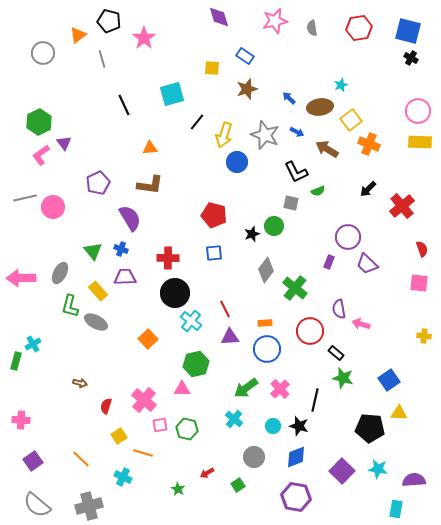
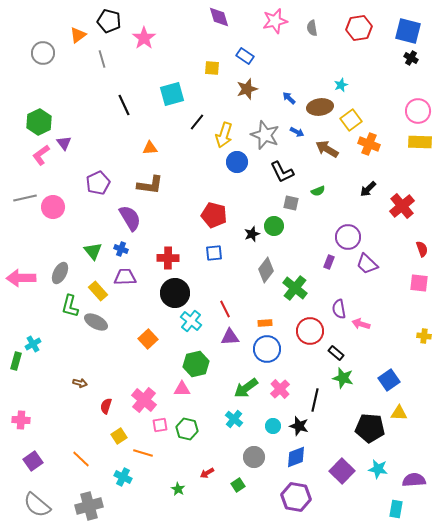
black L-shape at (296, 172): moved 14 px left
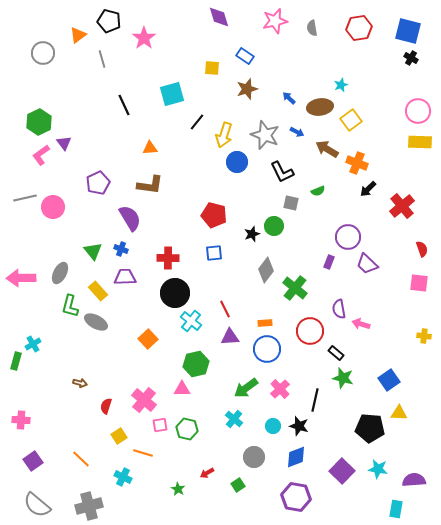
orange cross at (369, 144): moved 12 px left, 19 px down
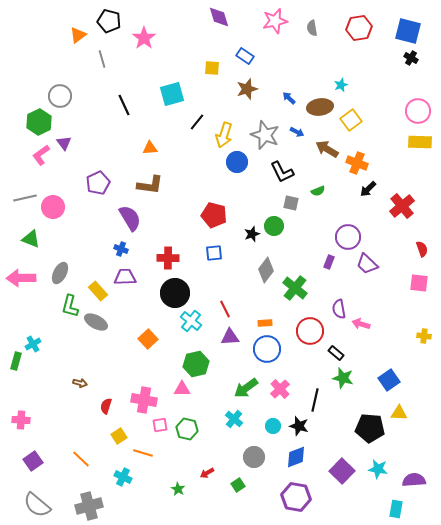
gray circle at (43, 53): moved 17 px right, 43 px down
green triangle at (93, 251): moved 62 px left, 12 px up; rotated 30 degrees counterclockwise
pink cross at (144, 400): rotated 30 degrees counterclockwise
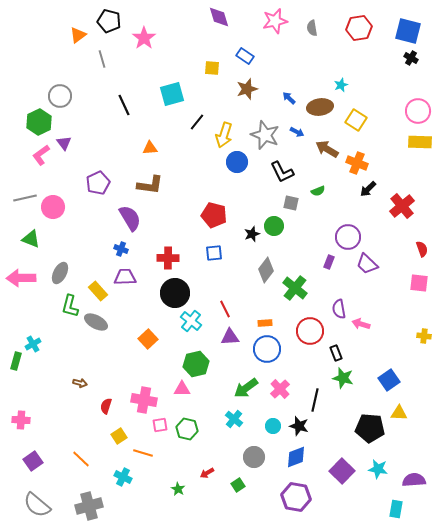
yellow square at (351, 120): moved 5 px right; rotated 20 degrees counterclockwise
black rectangle at (336, 353): rotated 28 degrees clockwise
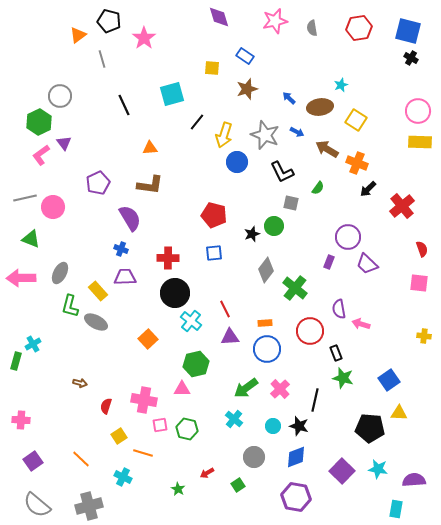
green semicircle at (318, 191): moved 3 px up; rotated 32 degrees counterclockwise
